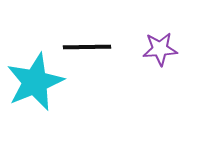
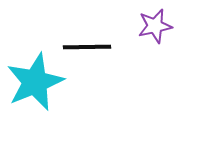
purple star: moved 5 px left, 23 px up; rotated 8 degrees counterclockwise
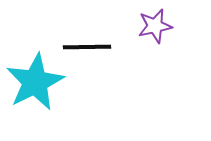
cyan star: rotated 4 degrees counterclockwise
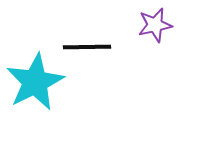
purple star: moved 1 px up
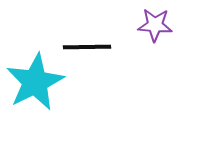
purple star: rotated 16 degrees clockwise
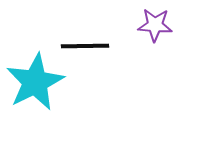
black line: moved 2 px left, 1 px up
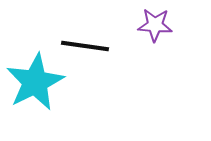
black line: rotated 9 degrees clockwise
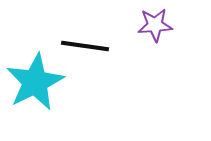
purple star: rotated 8 degrees counterclockwise
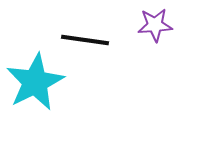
black line: moved 6 px up
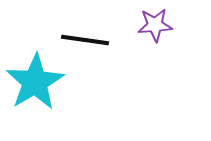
cyan star: rotated 4 degrees counterclockwise
